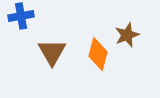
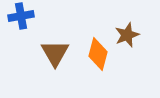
brown triangle: moved 3 px right, 1 px down
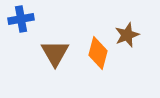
blue cross: moved 3 px down
orange diamond: moved 1 px up
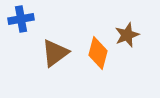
brown triangle: rotated 24 degrees clockwise
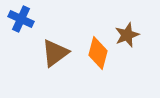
blue cross: rotated 35 degrees clockwise
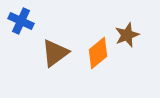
blue cross: moved 2 px down
orange diamond: rotated 36 degrees clockwise
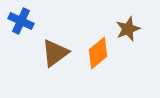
brown star: moved 1 px right, 6 px up
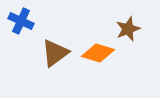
orange diamond: rotated 56 degrees clockwise
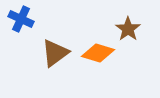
blue cross: moved 2 px up
brown star: rotated 15 degrees counterclockwise
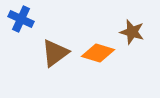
brown star: moved 4 px right, 3 px down; rotated 20 degrees counterclockwise
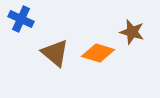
brown triangle: rotated 44 degrees counterclockwise
